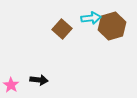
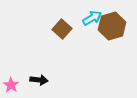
cyan arrow: moved 1 px right; rotated 24 degrees counterclockwise
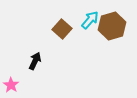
cyan arrow: moved 2 px left, 2 px down; rotated 18 degrees counterclockwise
black arrow: moved 4 px left, 19 px up; rotated 72 degrees counterclockwise
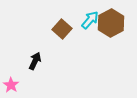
brown hexagon: moved 1 px left, 3 px up; rotated 12 degrees counterclockwise
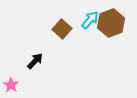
brown hexagon: rotated 8 degrees clockwise
black arrow: rotated 18 degrees clockwise
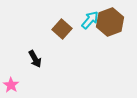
brown hexagon: moved 1 px left, 1 px up
black arrow: moved 2 px up; rotated 108 degrees clockwise
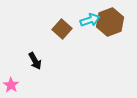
cyan arrow: rotated 30 degrees clockwise
black arrow: moved 2 px down
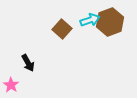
black arrow: moved 7 px left, 2 px down
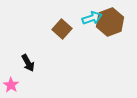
cyan arrow: moved 2 px right, 2 px up
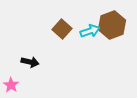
cyan arrow: moved 2 px left, 13 px down
brown hexagon: moved 2 px right, 3 px down
black arrow: moved 2 px right, 1 px up; rotated 48 degrees counterclockwise
